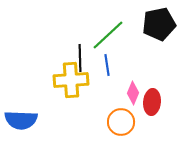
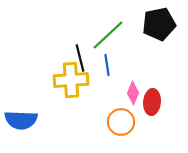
black line: rotated 12 degrees counterclockwise
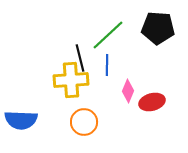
black pentagon: moved 1 px left, 4 px down; rotated 16 degrees clockwise
blue line: rotated 10 degrees clockwise
pink diamond: moved 5 px left, 2 px up
red ellipse: rotated 70 degrees clockwise
orange circle: moved 37 px left
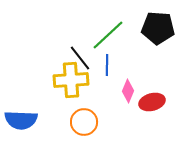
black line: rotated 24 degrees counterclockwise
